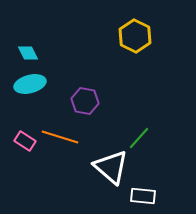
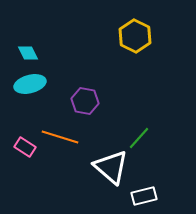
pink rectangle: moved 6 px down
white rectangle: moved 1 px right; rotated 20 degrees counterclockwise
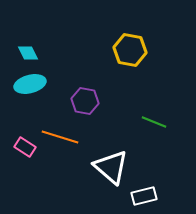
yellow hexagon: moved 5 px left, 14 px down; rotated 16 degrees counterclockwise
green line: moved 15 px right, 16 px up; rotated 70 degrees clockwise
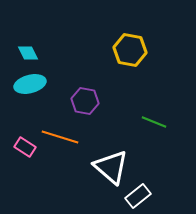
white rectangle: moved 6 px left; rotated 25 degrees counterclockwise
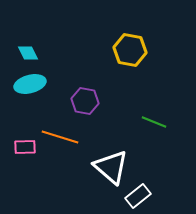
pink rectangle: rotated 35 degrees counterclockwise
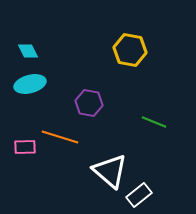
cyan diamond: moved 2 px up
purple hexagon: moved 4 px right, 2 px down
white triangle: moved 1 px left, 4 px down
white rectangle: moved 1 px right, 1 px up
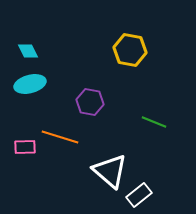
purple hexagon: moved 1 px right, 1 px up
